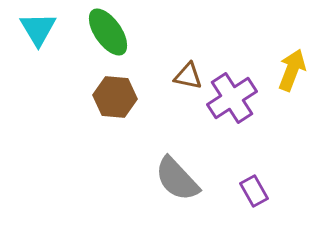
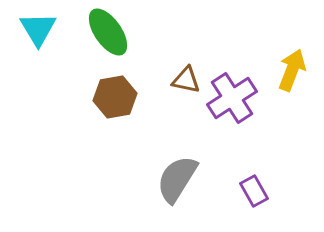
brown triangle: moved 2 px left, 4 px down
brown hexagon: rotated 15 degrees counterclockwise
gray semicircle: rotated 75 degrees clockwise
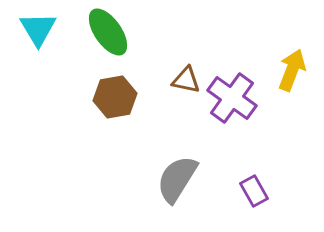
purple cross: rotated 21 degrees counterclockwise
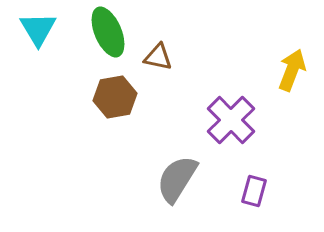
green ellipse: rotated 12 degrees clockwise
brown triangle: moved 28 px left, 23 px up
purple cross: moved 1 px left, 22 px down; rotated 9 degrees clockwise
purple rectangle: rotated 44 degrees clockwise
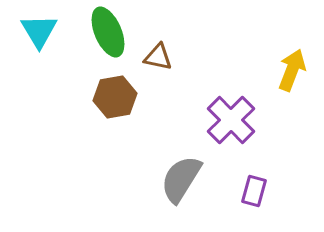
cyan triangle: moved 1 px right, 2 px down
gray semicircle: moved 4 px right
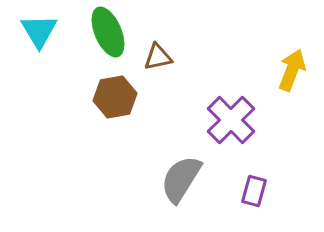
brown triangle: rotated 24 degrees counterclockwise
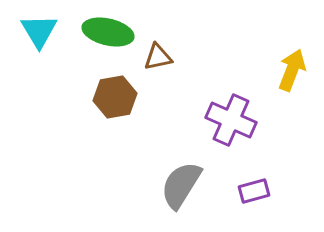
green ellipse: rotated 54 degrees counterclockwise
purple cross: rotated 21 degrees counterclockwise
gray semicircle: moved 6 px down
purple rectangle: rotated 60 degrees clockwise
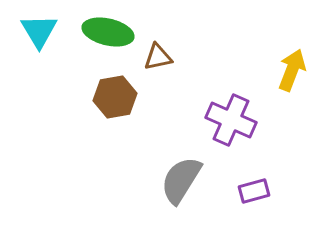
gray semicircle: moved 5 px up
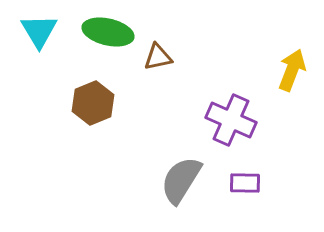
brown hexagon: moved 22 px left, 6 px down; rotated 12 degrees counterclockwise
purple rectangle: moved 9 px left, 8 px up; rotated 16 degrees clockwise
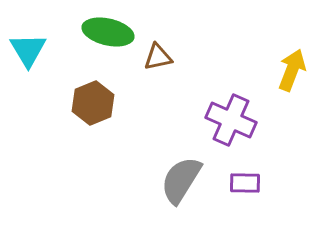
cyan triangle: moved 11 px left, 19 px down
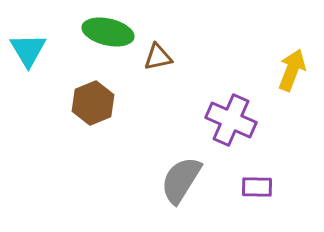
purple rectangle: moved 12 px right, 4 px down
